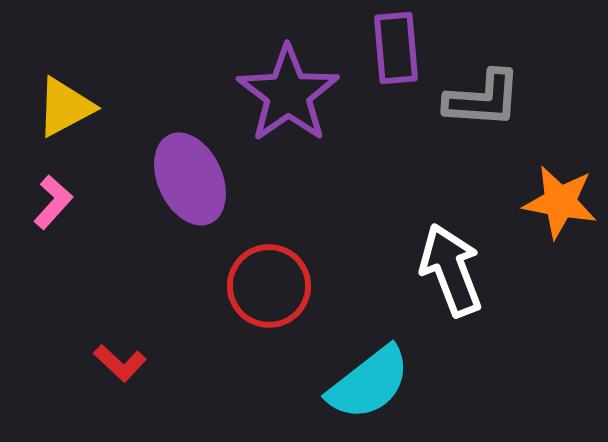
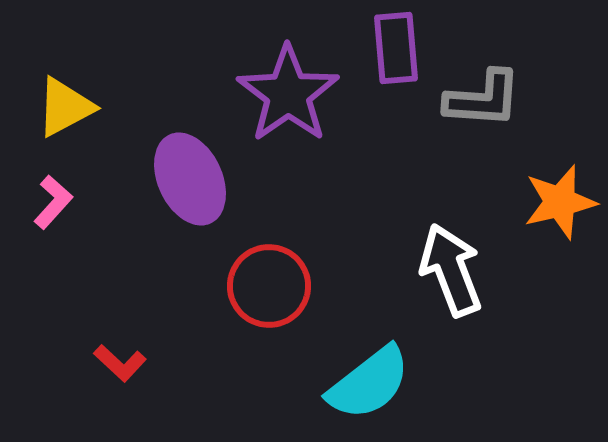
orange star: rotated 24 degrees counterclockwise
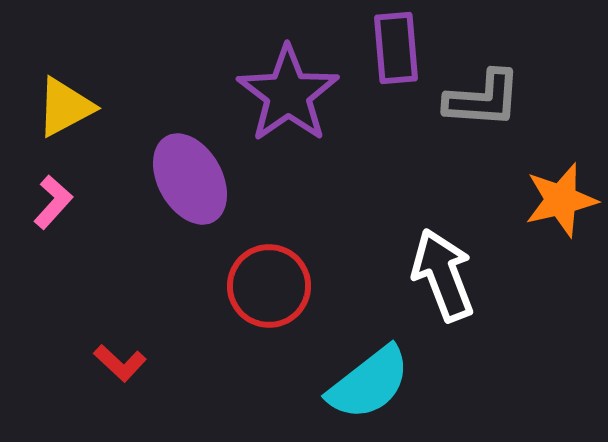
purple ellipse: rotated 4 degrees counterclockwise
orange star: moved 1 px right, 2 px up
white arrow: moved 8 px left, 5 px down
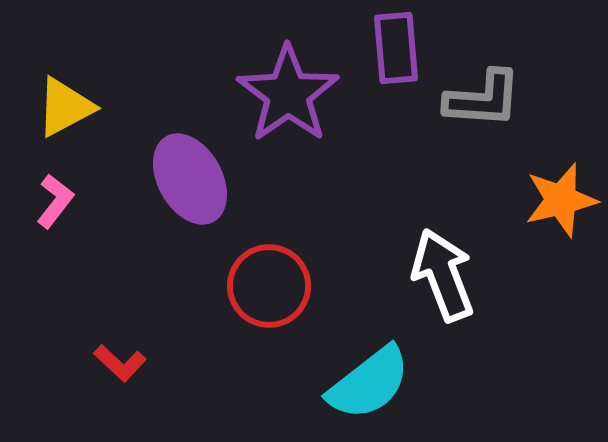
pink L-shape: moved 2 px right, 1 px up; rotated 4 degrees counterclockwise
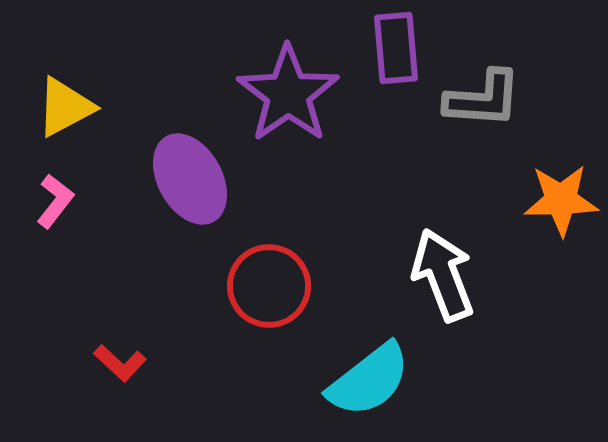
orange star: rotated 12 degrees clockwise
cyan semicircle: moved 3 px up
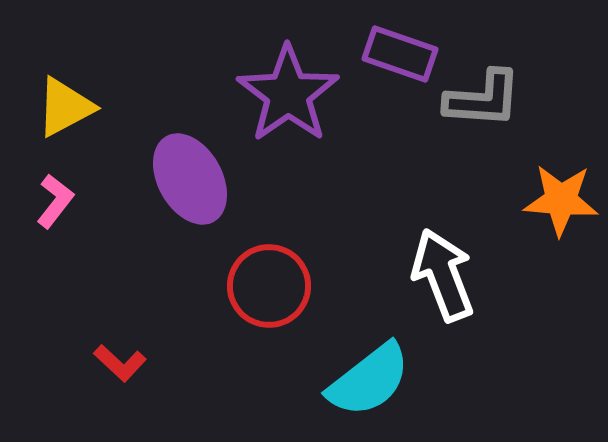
purple rectangle: moved 4 px right, 6 px down; rotated 66 degrees counterclockwise
orange star: rotated 6 degrees clockwise
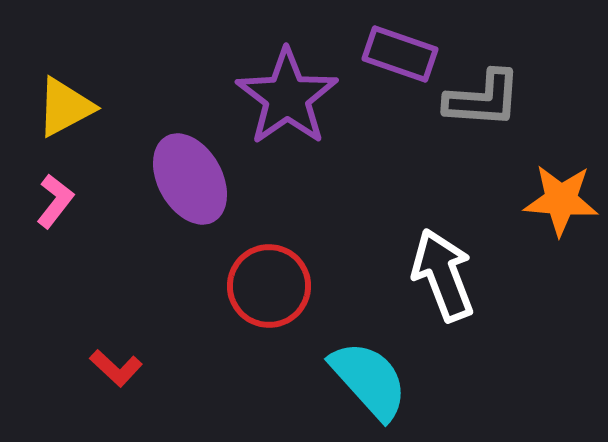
purple star: moved 1 px left, 3 px down
red L-shape: moved 4 px left, 5 px down
cyan semicircle: rotated 94 degrees counterclockwise
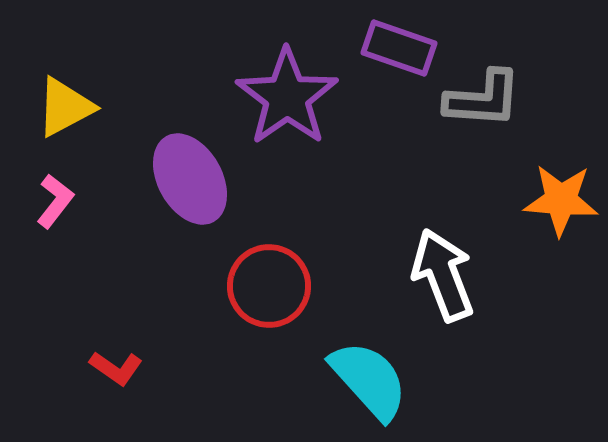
purple rectangle: moved 1 px left, 6 px up
red L-shape: rotated 8 degrees counterclockwise
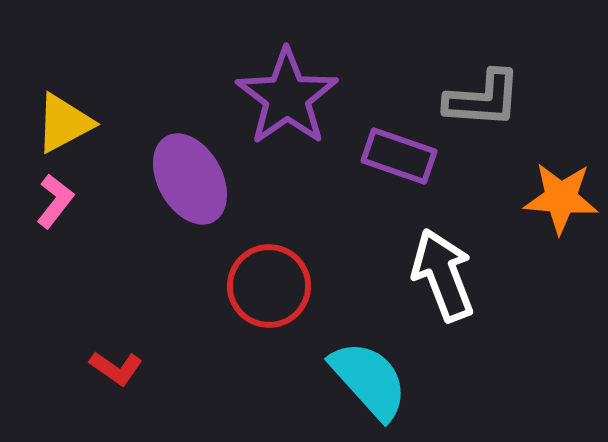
purple rectangle: moved 108 px down
yellow triangle: moved 1 px left, 16 px down
orange star: moved 2 px up
